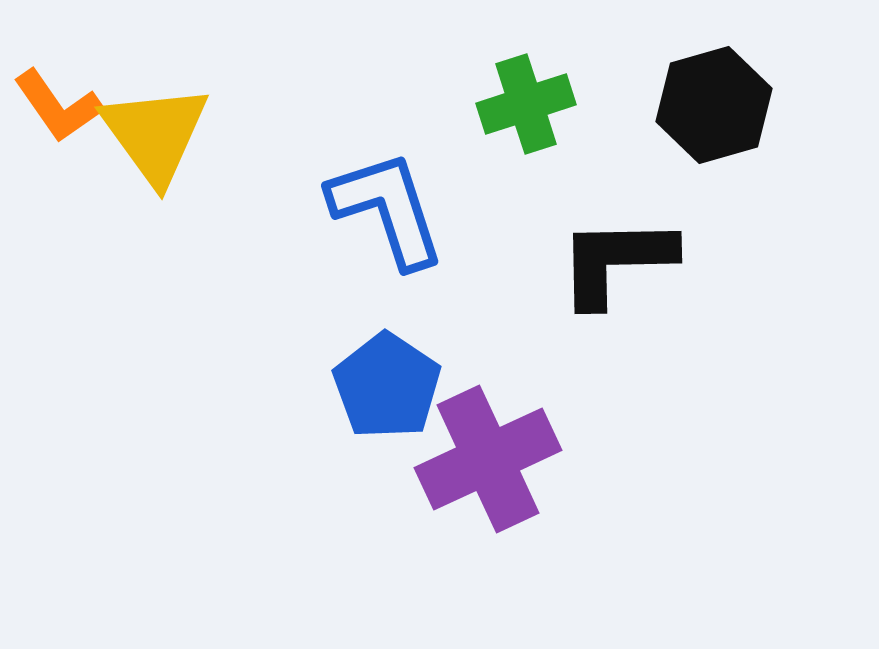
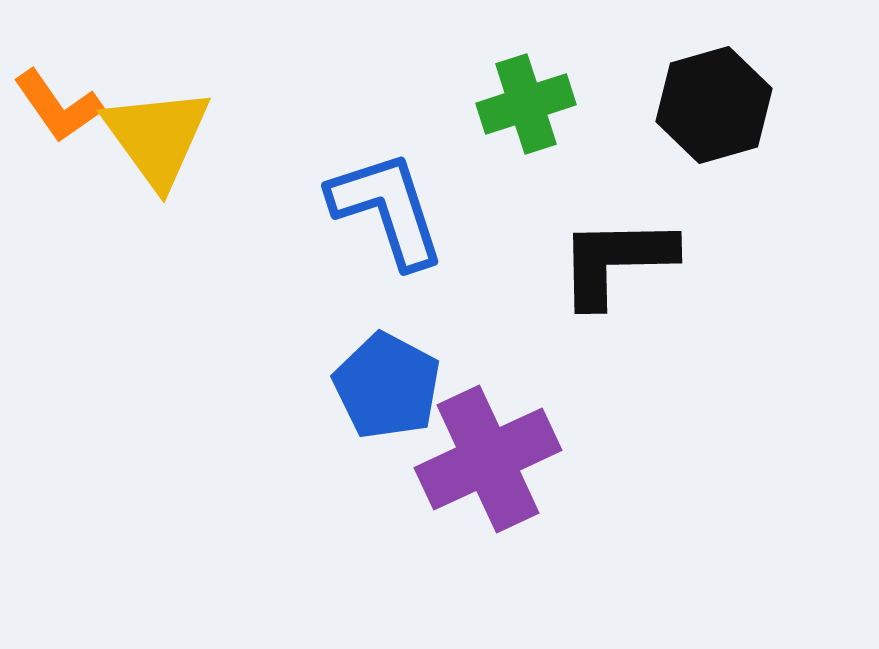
yellow triangle: moved 2 px right, 3 px down
blue pentagon: rotated 6 degrees counterclockwise
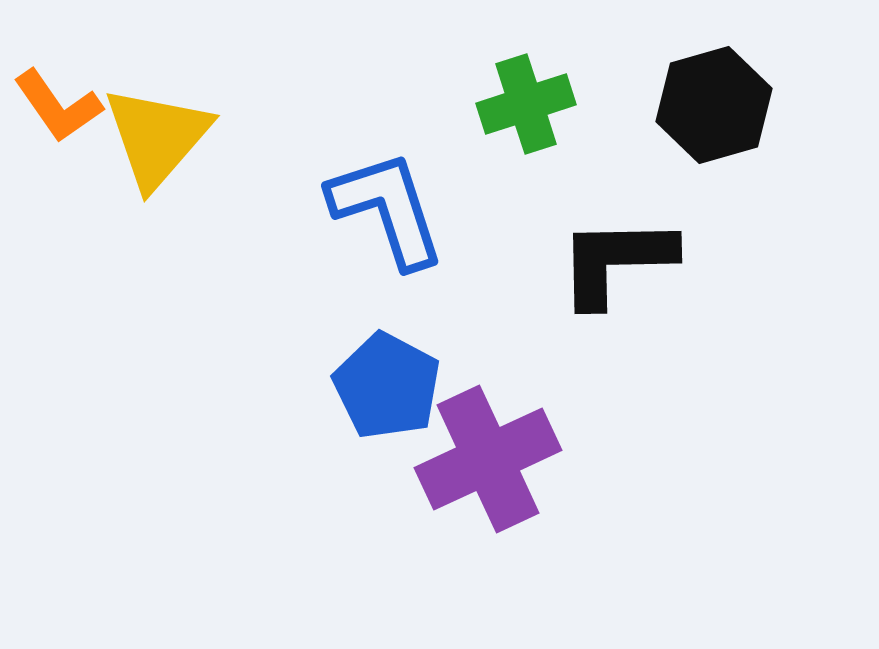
yellow triangle: rotated 17 degrees clockwise
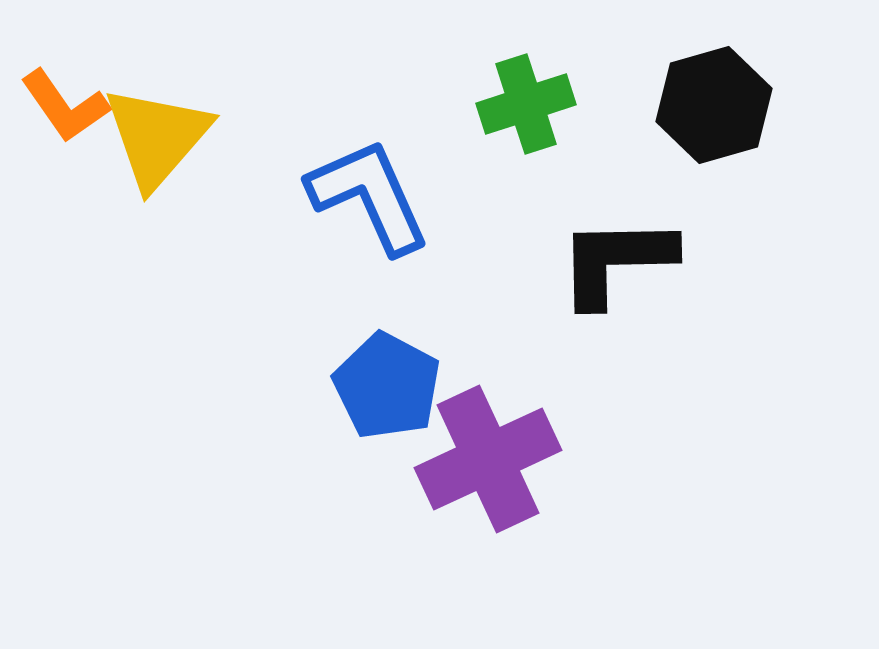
orange L-shape: moved 7 px right
blue L-shape: moved 18 px left, 13 px up; rotated 6 degrees counterclockwise
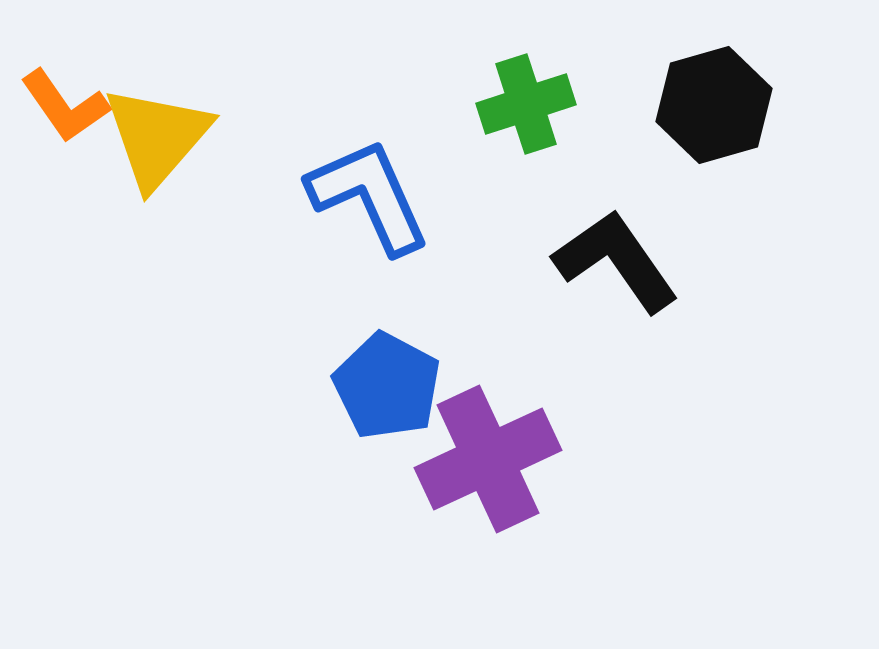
black L-shape: rotated 56 degrees clockwise
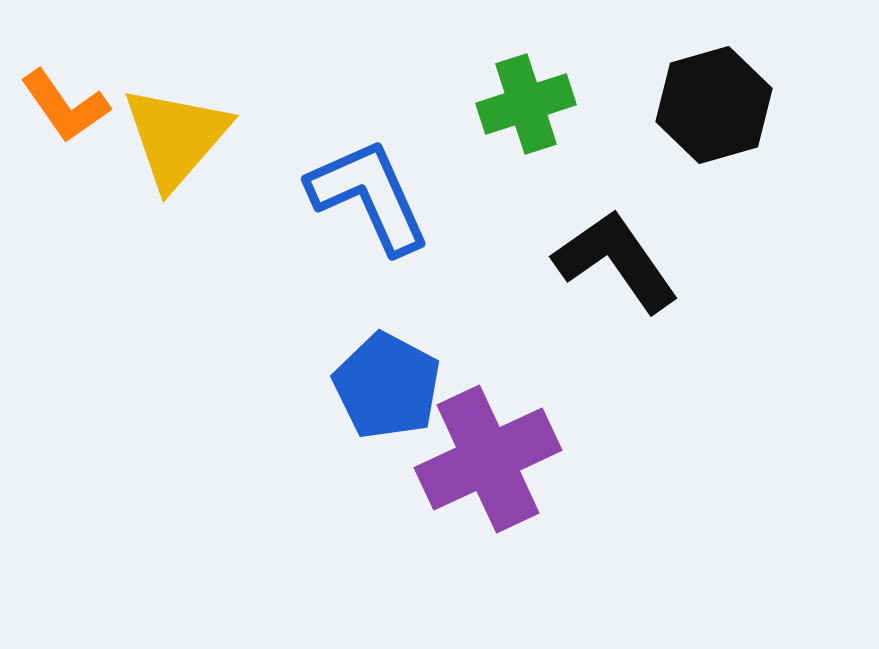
yellow triangle: moved 19 px right
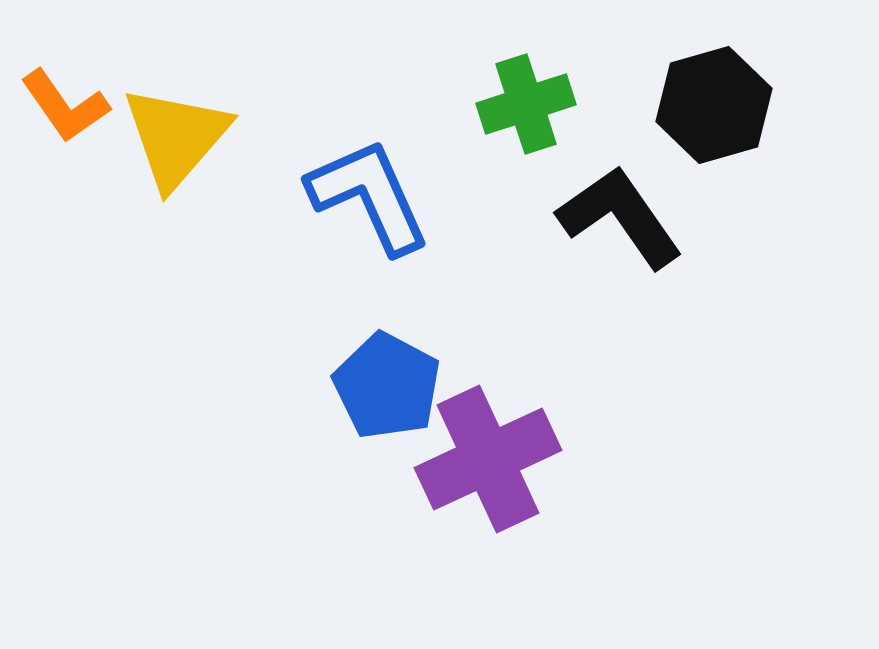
black L-shape: moved 4 px right, 44 px up
